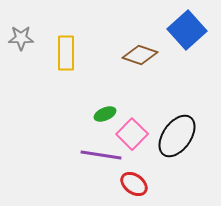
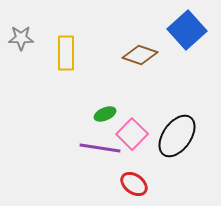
purple line: moved 1 px left, 7 px up
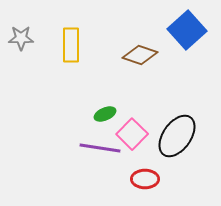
yellow rectangle: moved 5 px right, 8 px up
red ellipse: moved 11 px right, 5 px up; rotated 36 degrees counterclockwise
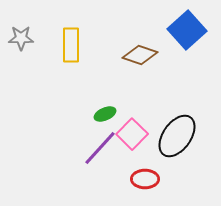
purple line: rotated 57 degrees counterclockwise
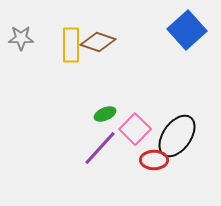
brown diamond: moved 42 px left, 13 px up
pink square: moved 3 px right, 5 px up
red ellipse: moved 9 px right, 19 px up
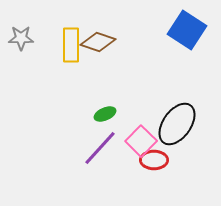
blue square: rotated 15 degrees counterclockwise
pink square: moved 6 px right, 12 px down
black ellipse: moved 12 px up
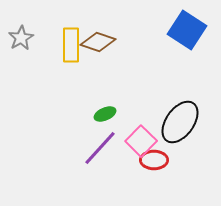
gray star: rotated 30 degrees counterclockwise
black ellipse: moved 3 px right, 2 px up
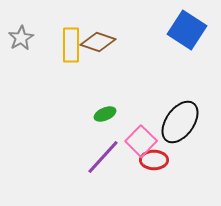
purple line: moved 3 px right, 9 px down
